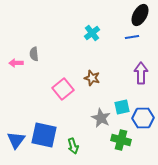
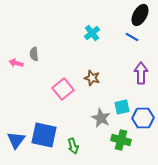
blue line: rotated 40 degrees clockwise
pink arrow: rotated 16 degrees clockwise
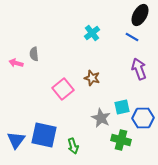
purple arrow: moved 2 px left, 4 px up; rotated 20 degrees counterclockwise
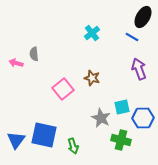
black ellipse: moved 3 px right, 2 px down
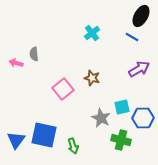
black ellipse: moved 2 px left, 1 px up
purple arrow: rotated 80 degrees clockwise
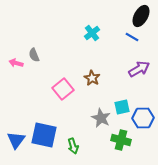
gray semicircle: moved 1 px down; rotated 16 degrees counterclockwise
brown star: rotated 14 degrees clockwise
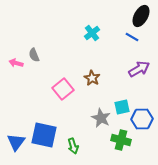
blue hexagon: moved 1 px left, 1 px down
blue triangle: moved 2 px down
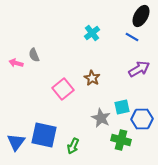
green arrow: rotated 42 degrees clockwise
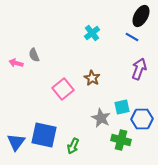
purple arrow: rotated 40 degrees counterclockwise
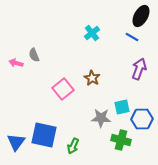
gray star: rotated 24 degrees counterclockwise
